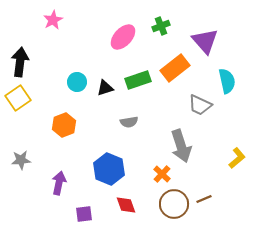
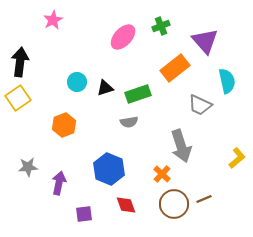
green rectangle: moved 14 px down
gray star: moved 7 px right, 7 px down
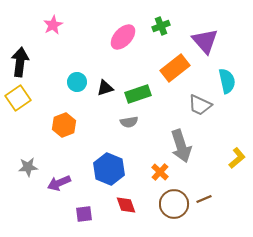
pink star: moved 5 px down
orange cross: moved 2 px left, 2 px up
purple arrow: rotated 125 degrees counterclockwise
